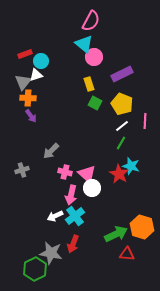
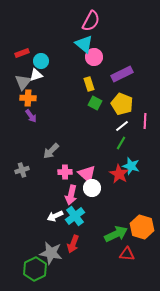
red rectangle: moved 3 px left, 1 px up
pink cross: rotated 16 degrees counterclockwise
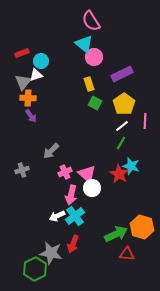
pink semicircle: rotated 120 degrees clockwise
yellow pentagon: moved 2 px right; rotated 15 degrees clockwise
pink cross: rotated 24 degrees counterclockwise
white arrow: moved 2 px right
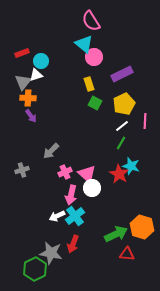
yellow pentagon: rotated 10 degrees clockwise
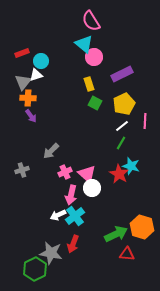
white arrow: moved 1 px right, 1 px up
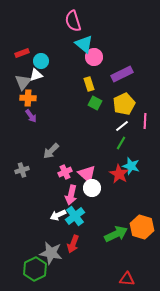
pink semicircle: moved 18 px left; rotated 15 degrees clockwise
red triangle: moved 25 px down
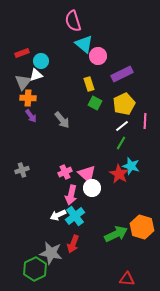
pink circle: moved 4 px right, 1 px up
gray arrow: moved 11 px right, 31 px up; rotated 84 degrees counterclockwise
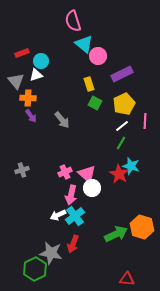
gray triangle: moved 7 px left, 1 px up; rotated 18 degrees counterclockwise
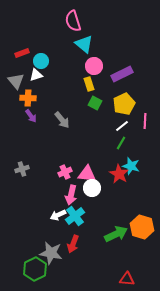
pink circle: moved 4 px left, 10 px down
gray cross: moved 1 px up
pink triangle: rotated 36 degrees counterclockwise
